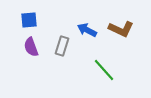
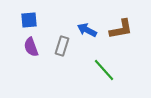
brown L-shape: rotated 35 degrees counterclockwise
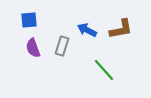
purple semicircle: moved 2 px right, 1 px down
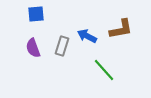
blue square: moved 7 px right, 6 px up
blue arrow: moved 6 px down
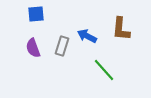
brown L-shape: rotated 105 degrees clockwise
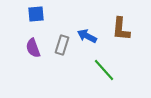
gray rectangle: moved 1 px up
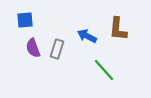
blue square: moved 11 px left, 6 px down
brown L-shape: moved 3 px left
gray rectangle: moved 5 px left, 4 px down
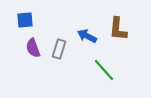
gray rectangle: moved 2 px right
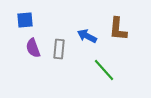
gray rectangle: rotated 12 degrees counterclockwise
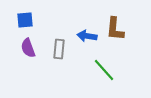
brown L-shape: moved 3 px left
blue arrow: rotated 18 degrees counterclockwise
purple semicircle: moved 5 px left
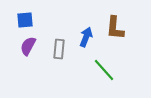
brown L-shape: moved 1 px up
blue arrow: moved 1 px left, 1 px down; rotated 102 degrees clockwise
purple semicircle: moved 2 px up; rotated 48 degrees clockwise
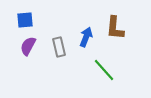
gray rectangle: moved 2 px up; rotated 18 degrees counterclockwise
